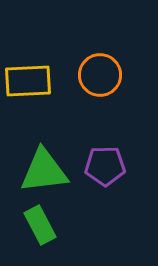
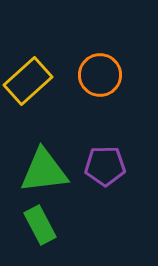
yellow rectangle: rotated 39 degrees counterclockwise
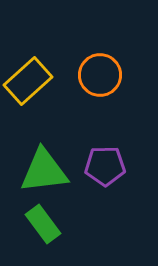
green rectangle: moved 3 px right, 1 px up; rotated 9 degrees counterclockwise
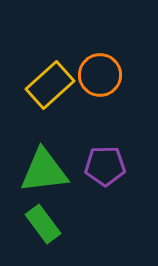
yellow rectangle: moved 22 px right, 4 px down
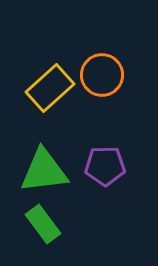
orange circle: moved 2 px right
yellow rectangle: moved 3 px down
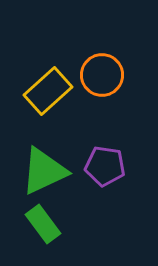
yellow rectangle: moved 2 px left, 3 px down
purple pentagon: rotated 9 degrees clockwise
green triangle: rotated 18 degrees counterclockwise
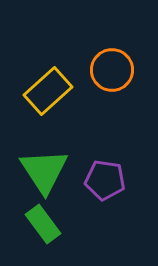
orange circle: moved 10 px right, 5 px up
purple pentagon: moved 14 px down
green triangle: rotated 38 degrees counterclockwise
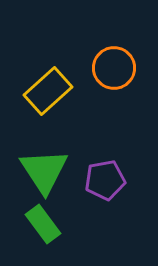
orange circle: moved 2 px right, 2 px up
purple pentagon: rotated 18 degrees counterclockwise
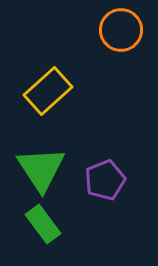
orange circle: moved 7 px right, 38 px up
green triangle: moved 3 px left, 2 px up
purple pentagon: rotated 12 degrees counterclockwise
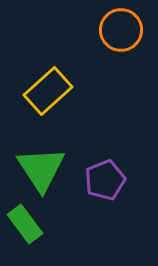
green rectangle: moved 18 px left
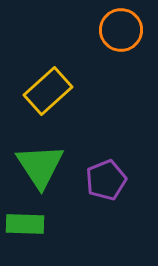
green triangle: moved 1 px left, 3 px up
purple pentagon: moved 1 px right
green rectangle: rotated 51 degrees counterclockwise
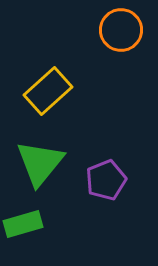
green triangle: moved 3 px up; rotated 12 degrees clockwise
green rectangle: moved 2 px left; rotated 18 degrees counterclockwise
